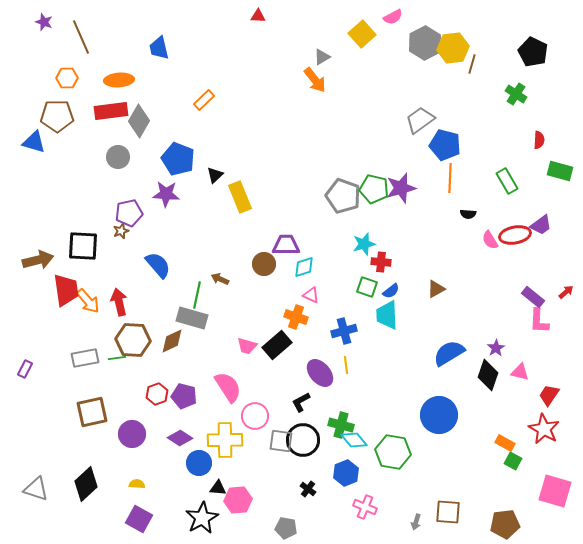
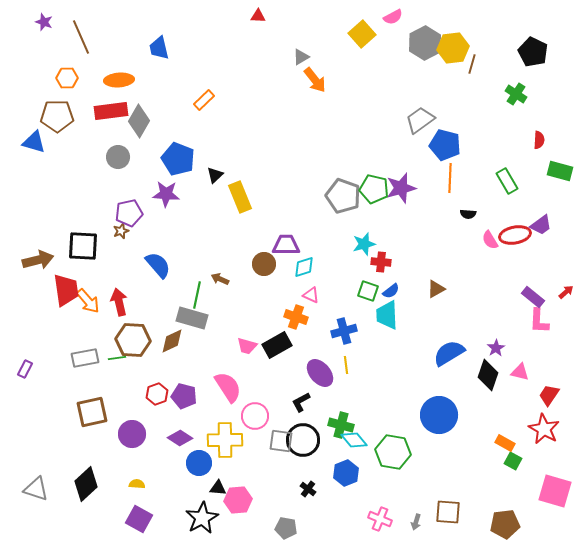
gray triangle at (322, 57): moved 21 px left
green square at (367, 287): moved 1 px right, 4 px down
black rectangle at (277, 345): rotated 12 degrees clockwise
pink cross at (365, 507): moved 15 px right, 12 px down
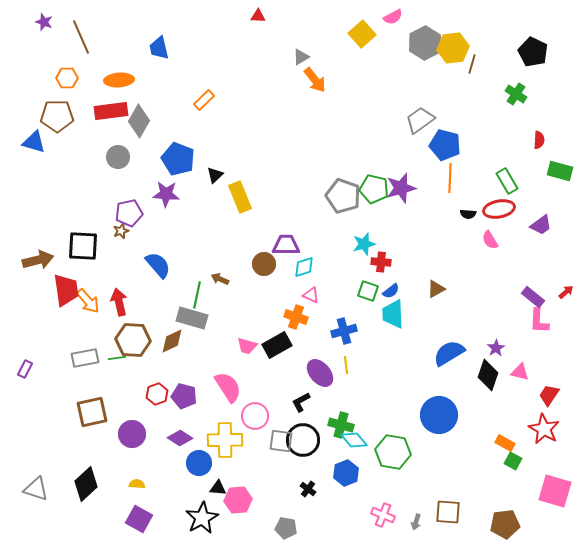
red ellipse at (515, 235): moved 16 px left, 26 px up
cyan trapezoid at (387, 315): moved 6 px right, 1 px up
pink cross at (380, 519): moved 3 px right, 4 px up
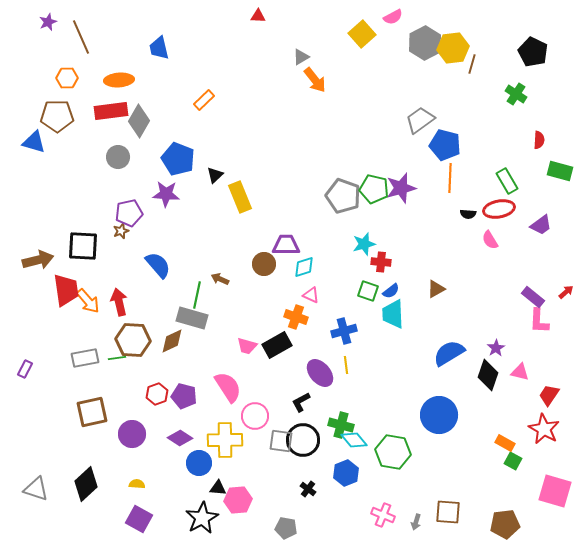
purple star at (44, 22): moved 4 px right; rotated 30 degrees clockwise
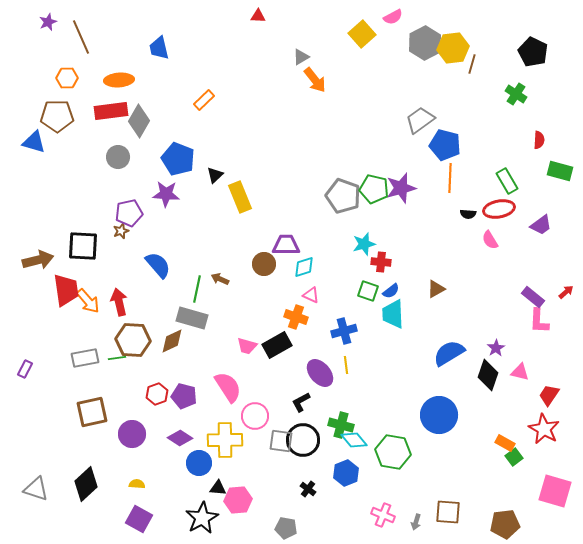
green line at (197, 295): moved 6 px up
green square at (513, 461): moved 1 px right, 4 px up; rotated 24 degrees clockwise
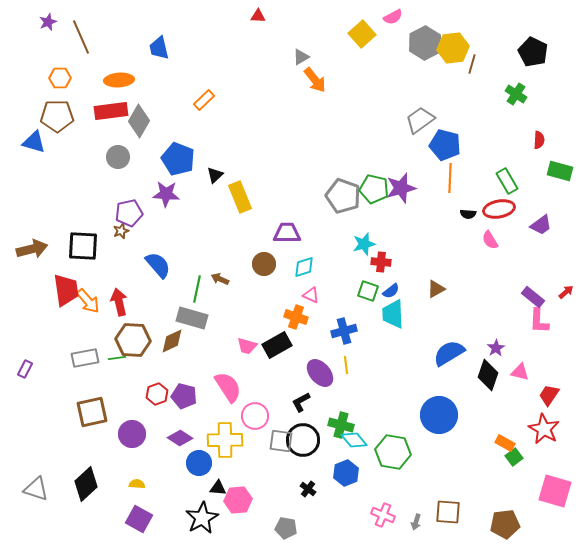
orange hexagon at (67, 78): moved 7 px left
purple trapezoid at (286, 245): moved 1 px right, 12 px up
brown arrow at (38, 260): moved 6 px left, 11 px up
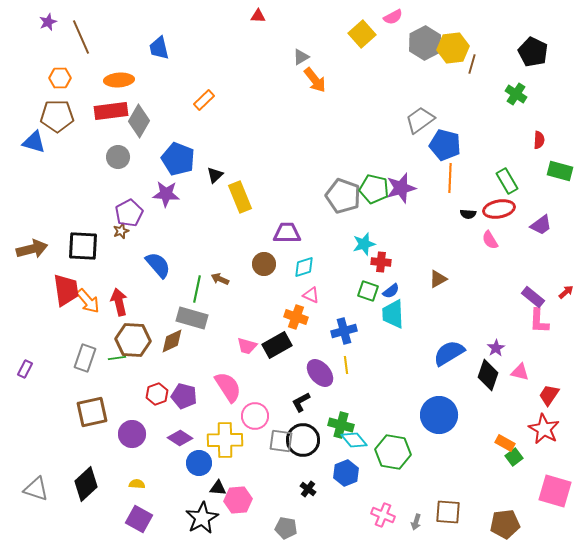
purple pentagon at (129, 213): rotated 16 degrees counterclockwise
brown triangle at (436, 289): moved 2 px right, 10 px up
gray rectangle at (85, 358): rotated 60 degrees counterclockwise
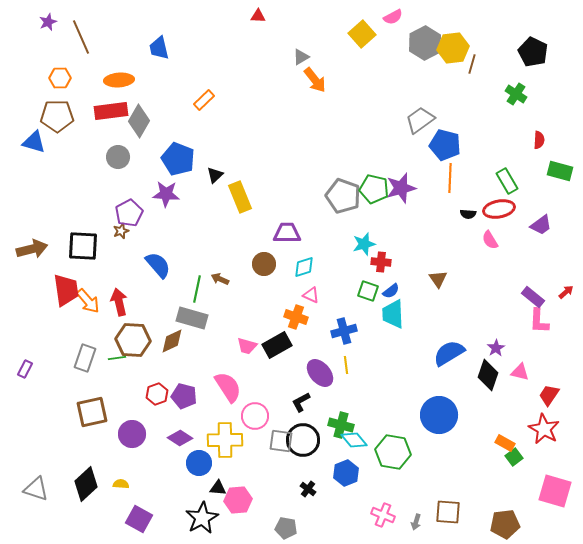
brown triangle at (438, 279): rotated 36 degrees counterclockwise
yellow semicircle at (137, 484): moved 16 px left
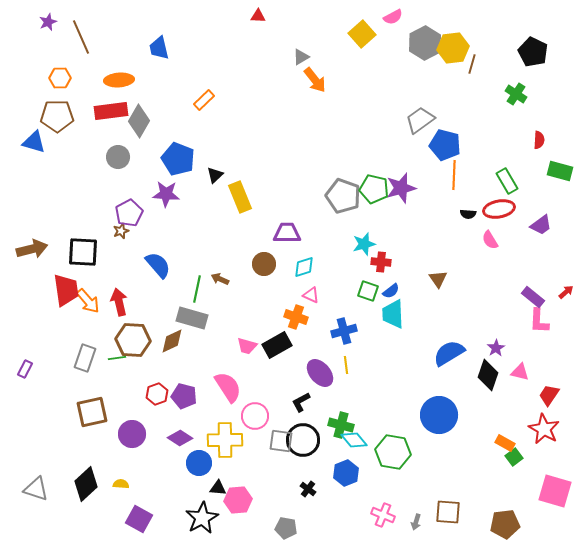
orange line at (450, 178): moved 4 px right, 3 px up
black square at (83, 246): moved 6 px down
